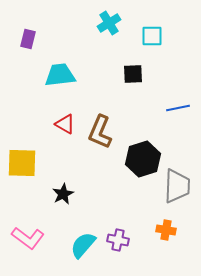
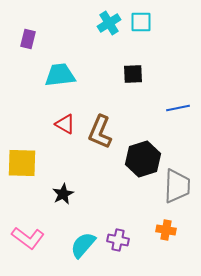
cyan square: moved 11 px left, 14 px up
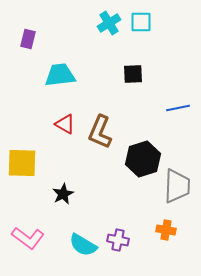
cyan semicircle: rotated 100 degrees counterclockwise
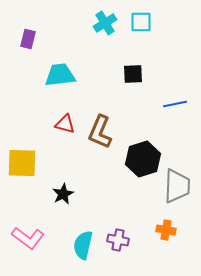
cyan cross: moved 4 px left
blue line: moved 3 px left, 4 px up
red triangle: rotated 15 degrees counterclockwise
cyan semicircle: rotated 72 degrees clockwise
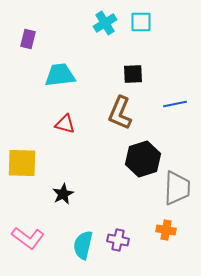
brown L-shape: moved 20 px right, 19 px up
gray trapezoid: moved 2 px down
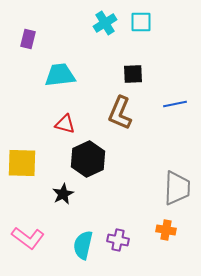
black hexagon: moved 55 px left; rotated 8 degrees counterclockwise
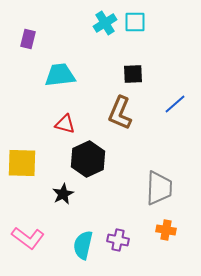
cyan square: moved 6 px left
blue line: rotated 30 degrees counterclockwise
gray trapezoid: moved 18 px left
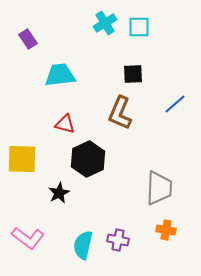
cyan square: moved 4 px right, 5 px down
purple rectangle: rotated 48 degrees counterclockwise
yellow square: moved 4 px up
black star: moved 4 px left, 1 px up
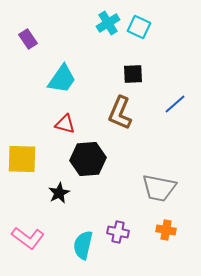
cyan cross: moved 3 px right
cyan square: rotated 25 degrees clockwise
cyan trapezoid: moved 2 px right, 4 px down; rotated 132 degrees clockwise
black hexagon: rotated 20 degrees clockwise
gray trapezoid: rotated 99 degrees clockwise
purple cross: moved 8 px up
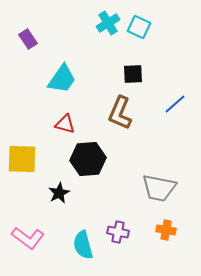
cyan semicircle: rotated 28 degrees counterclockwise
